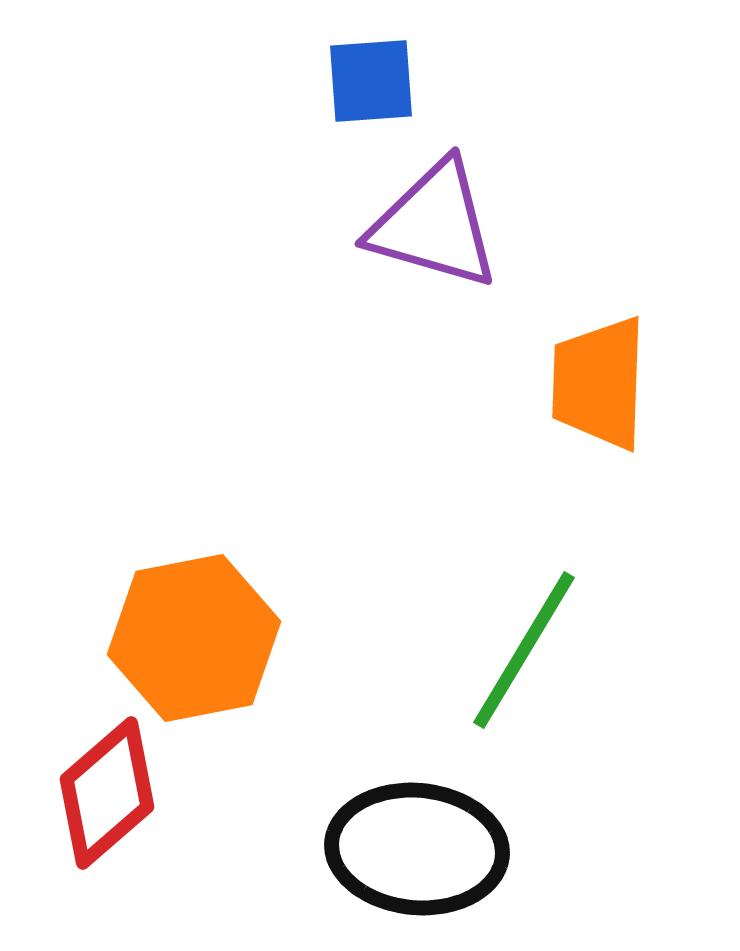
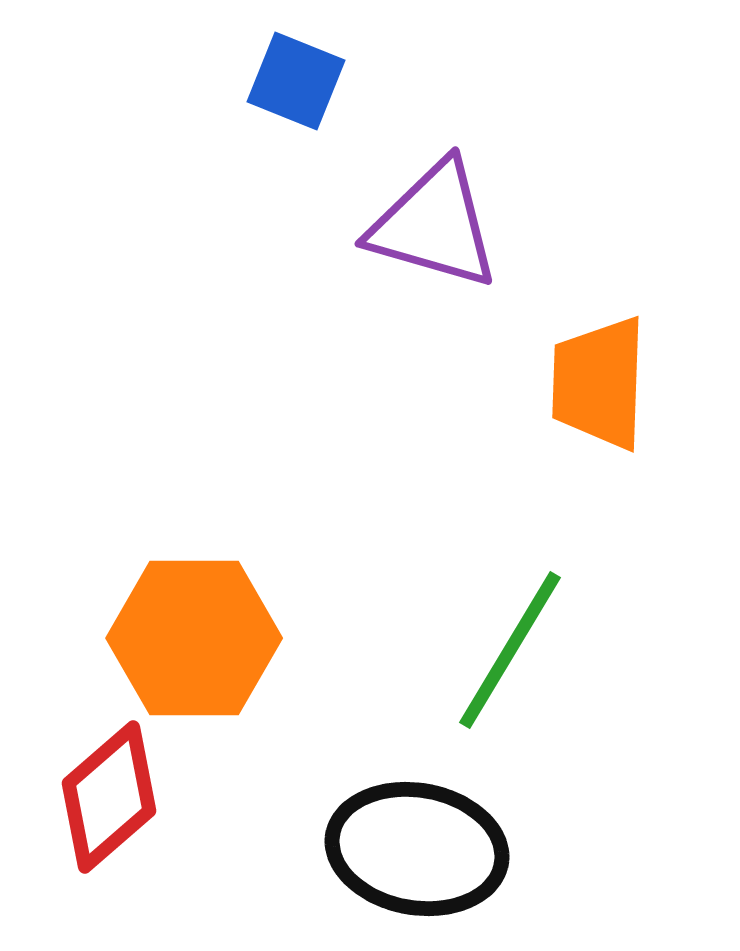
blue square: moved 75 px left; rotated 26 degrees clockwise
orange hexagon: rotated 11 degrees clockwise
green line: moved 14 px left
red diamond: moved 2 px right, 4 px down
black ellipse: rotated 5 degrees clockwise
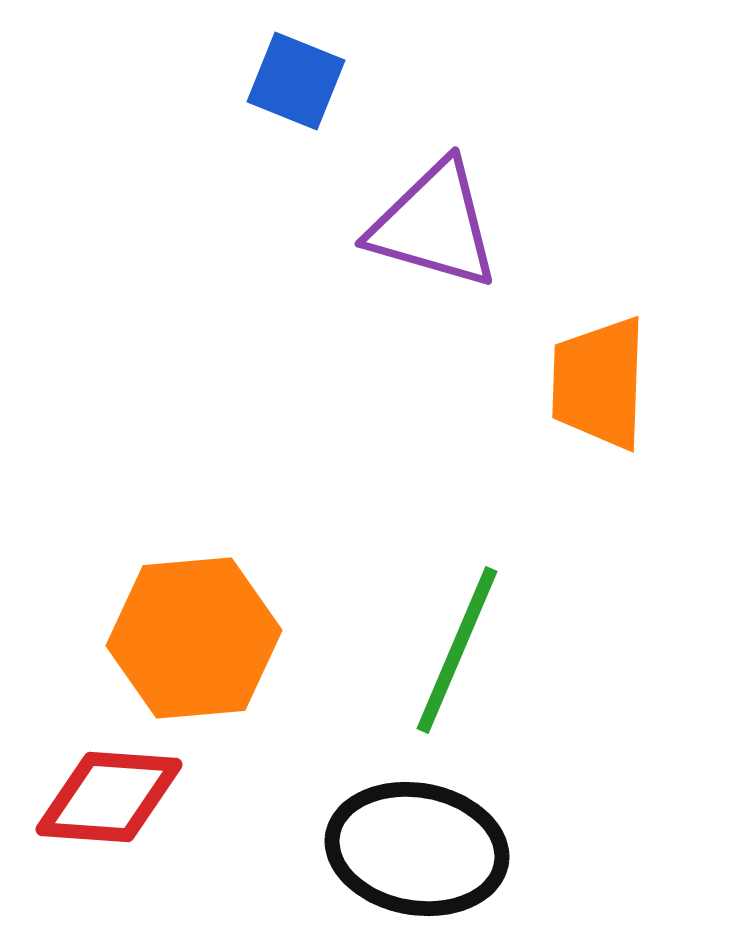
orange hexagon: rotated 5 degrees counterclockwise
green line: moved 53 px left; rotated 8 degrees counterclockwise
red diamond: rotated 45 degrees clockwise
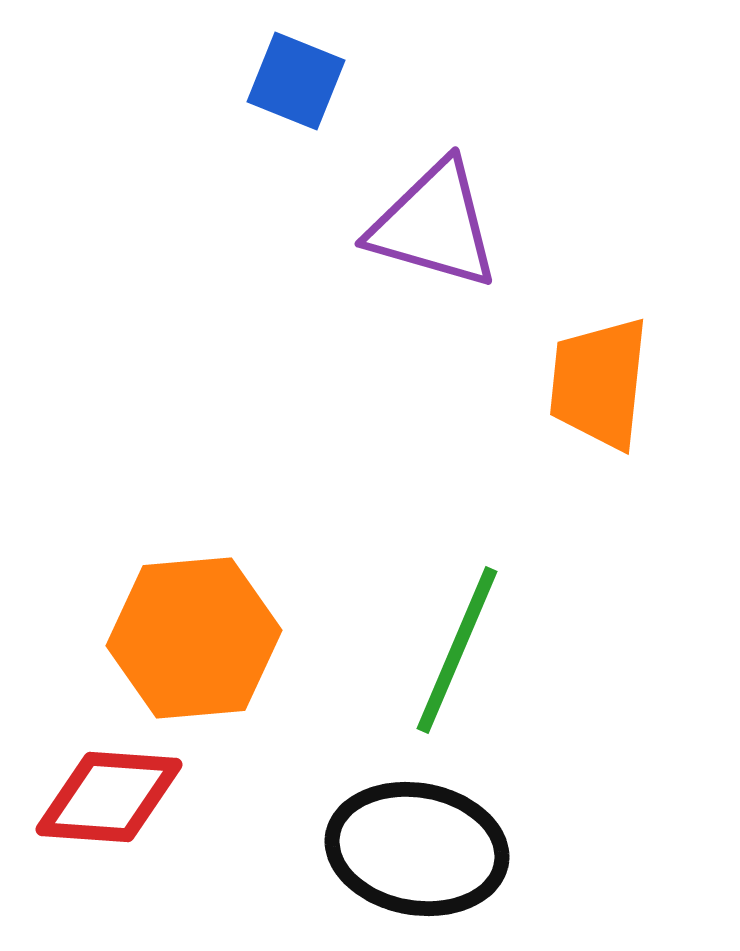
orange trapezoid: rotated 4 degrees clockwise
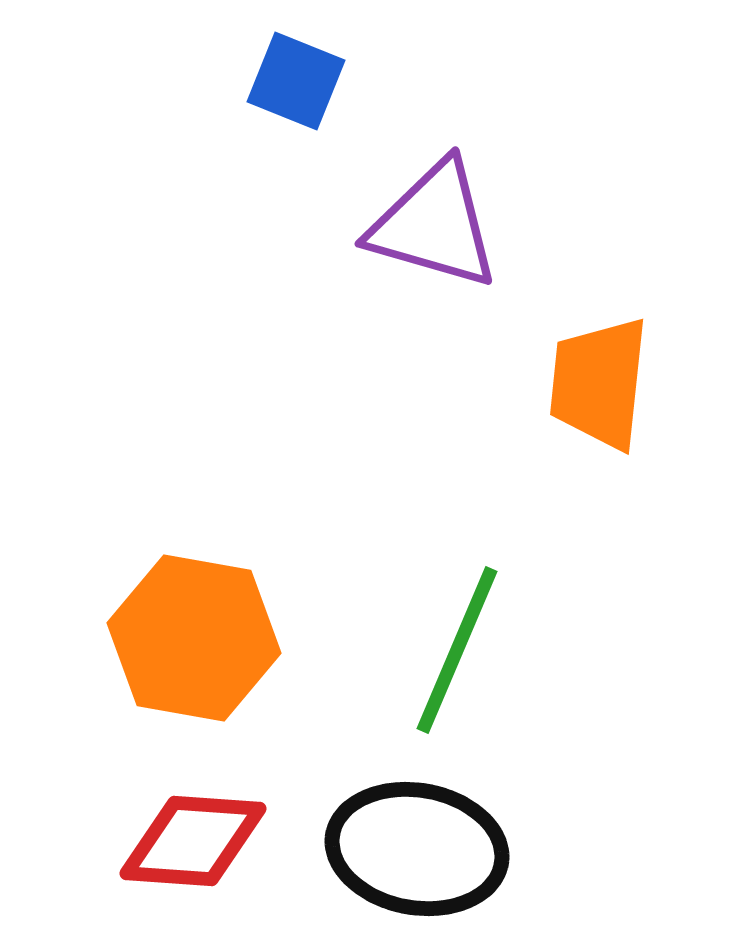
orange hexagon: rotated 15 degrees clockwise
red diamond: moved 84 px right, 44 px down
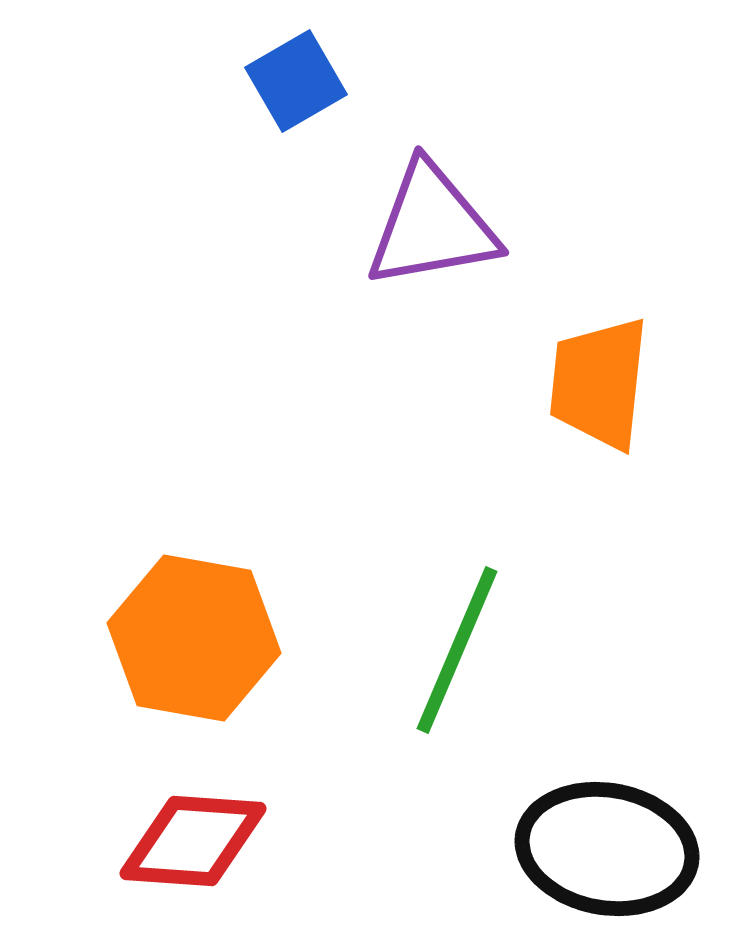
blue square: rotated 38 degrees clockwise
purple triangle: moved 2 px left, 1 px down; rotated 26 degrees counterclockwise
black ellipse: moved 190 px right
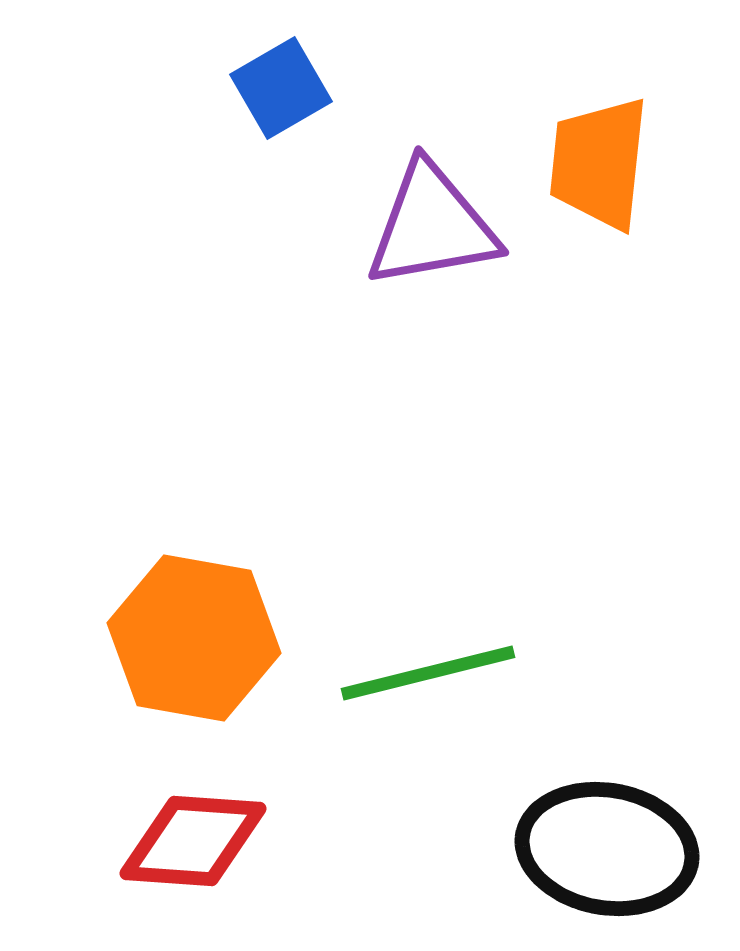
blue square: moved 15 px left, 7 px down
orange trapezoid: moved 220 px up
green line: moved 29 px left, 23 px down; rotated 53 degrees clockwise
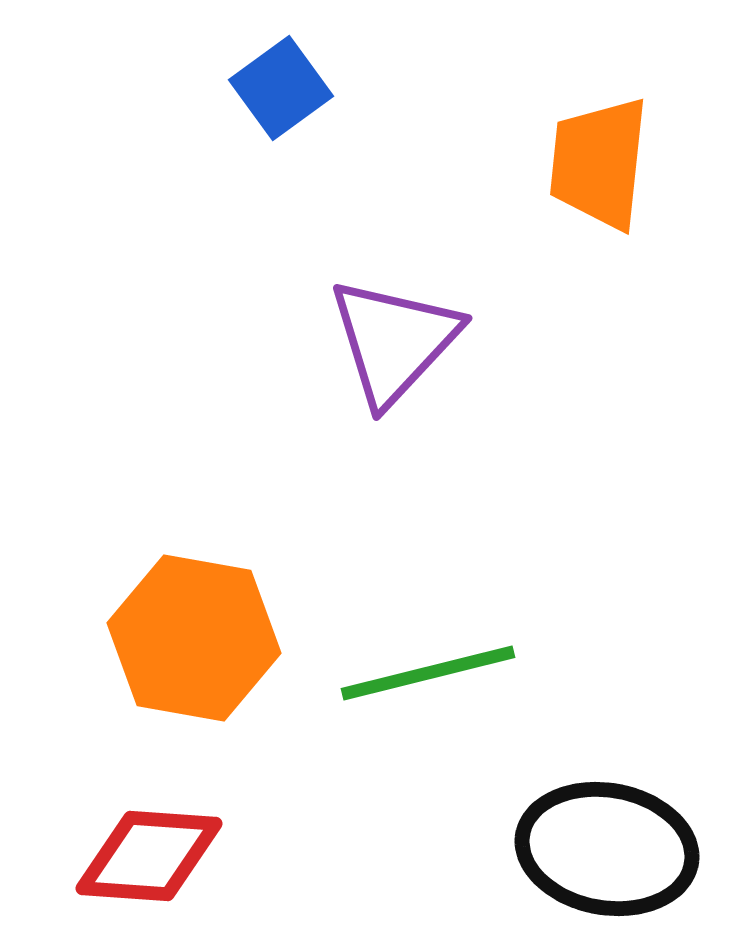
blue square: rotated 6 degrees counterclockwise
purple triangle: moved 38 px left, 115 px down; rotated 37 degrees counterclockwise
red diamond: moved 44 px left, 15 px down
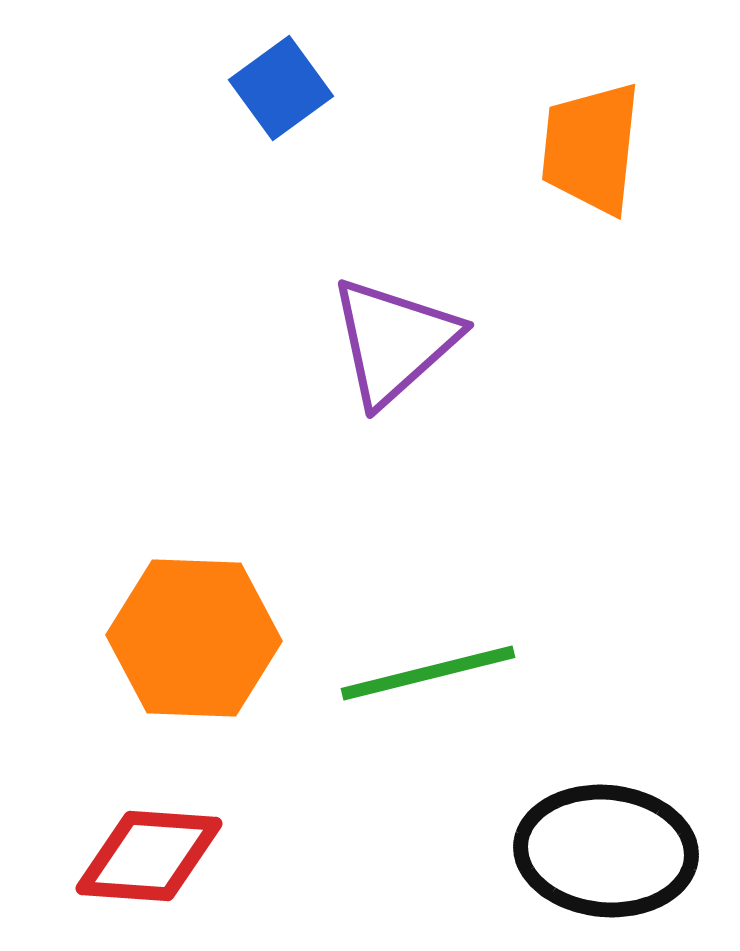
orange trapezoid: moved 8 px left, 15 px up
purple triangle: rotated 5 degrees clockwise
orange hexagon: rotated 8 degrees counterclockwise
black ellipse: moved 1 px left, 2 px down; rotated 5 degrees counterclockwise
